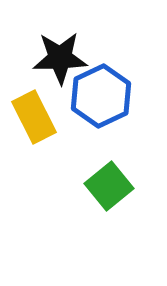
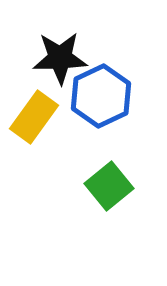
yellow rectangle: rotated 63 degrees clockwise
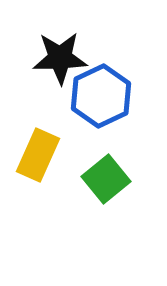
yellow rectangle: moved 4 px right, 38 px down; rotated 12 degrees counterclockwise
green square: moved 3 px left, 7 px up
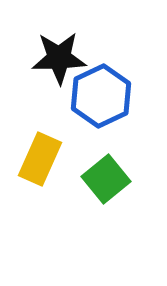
black star: moved 1 px left
yellow rectangle: moved 2 px right, 4 px down
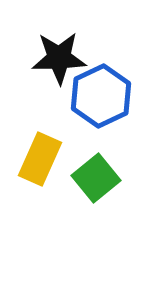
green square: moved 10 px left, 1 px up
